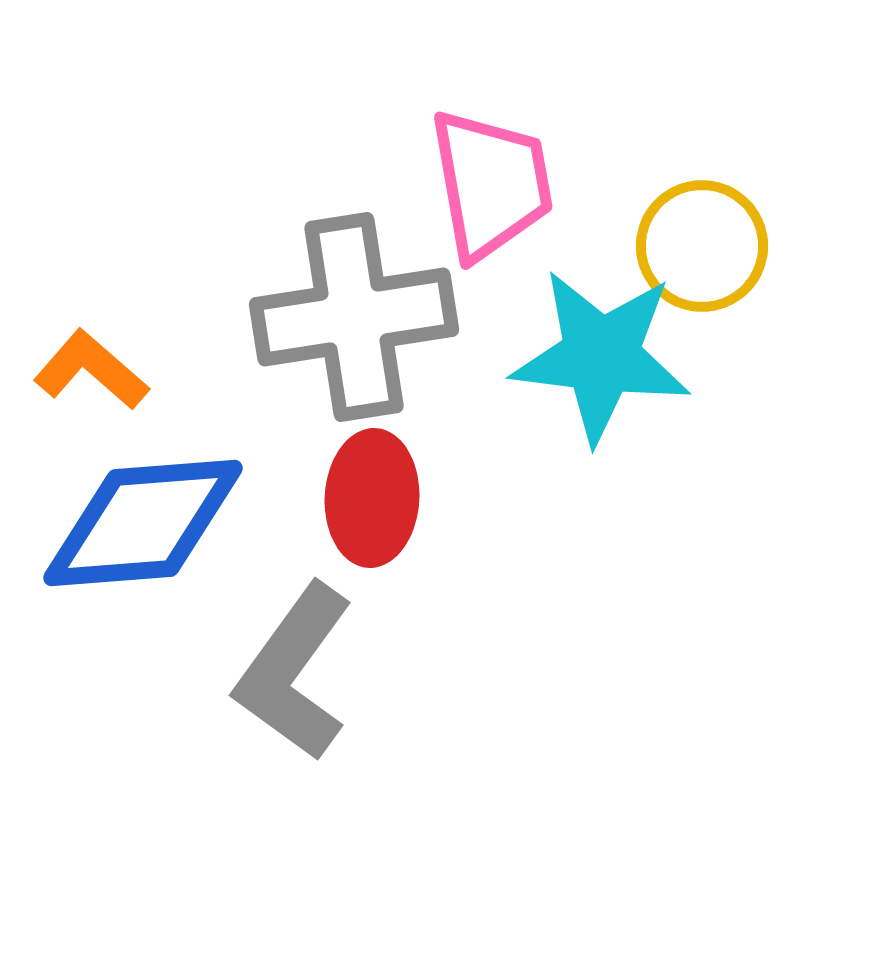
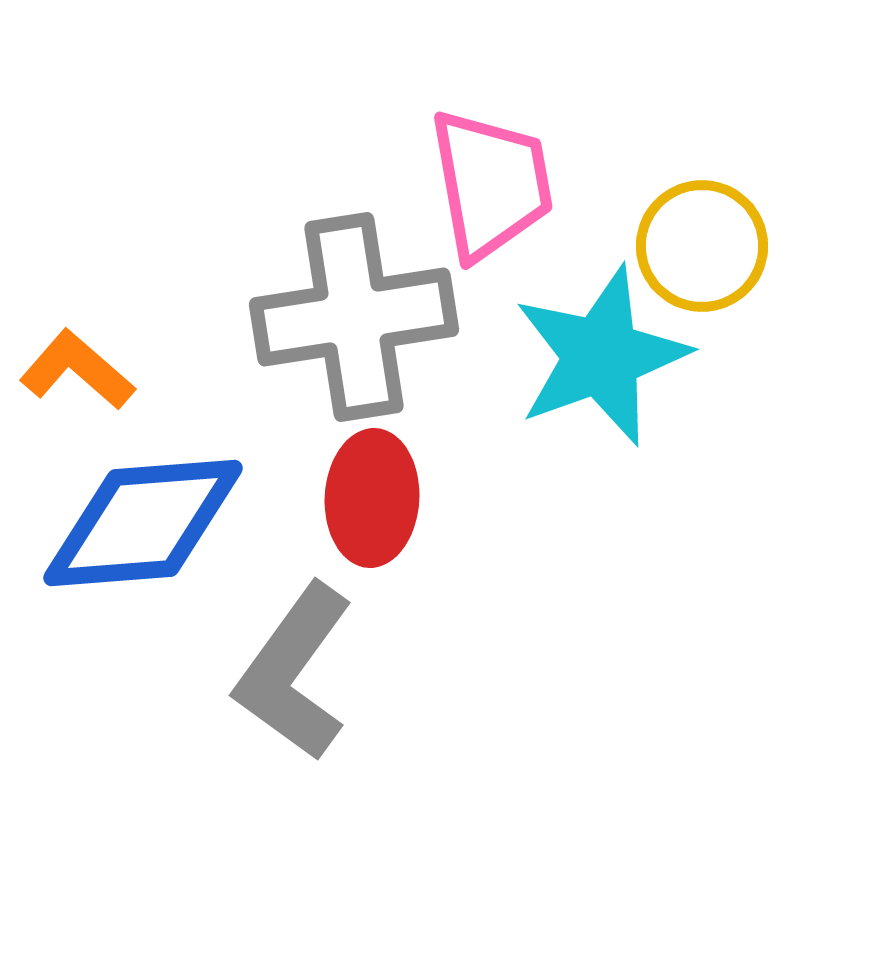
cyan star: rotated 27 degrees counterclockwise
orange L-shape: moved 14 px left
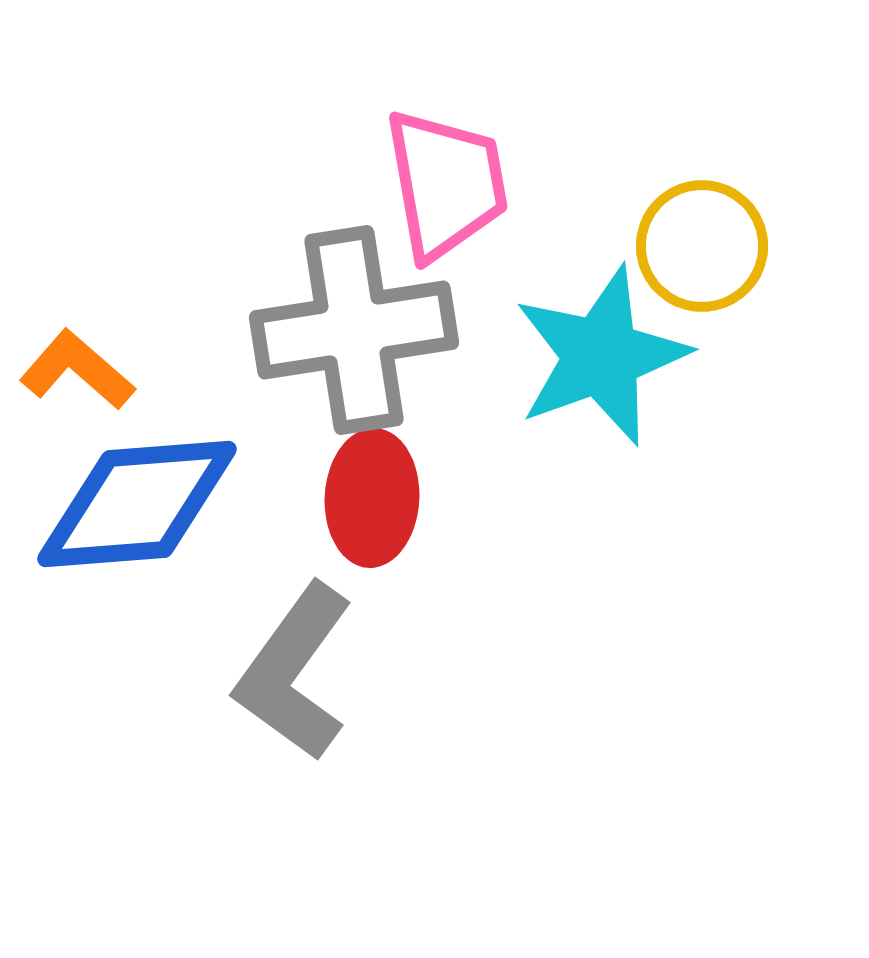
pink trapezoid: moved 45 px left
gray cross: moved 13 px down
blue diamond: moved 6 px left, 19 px up
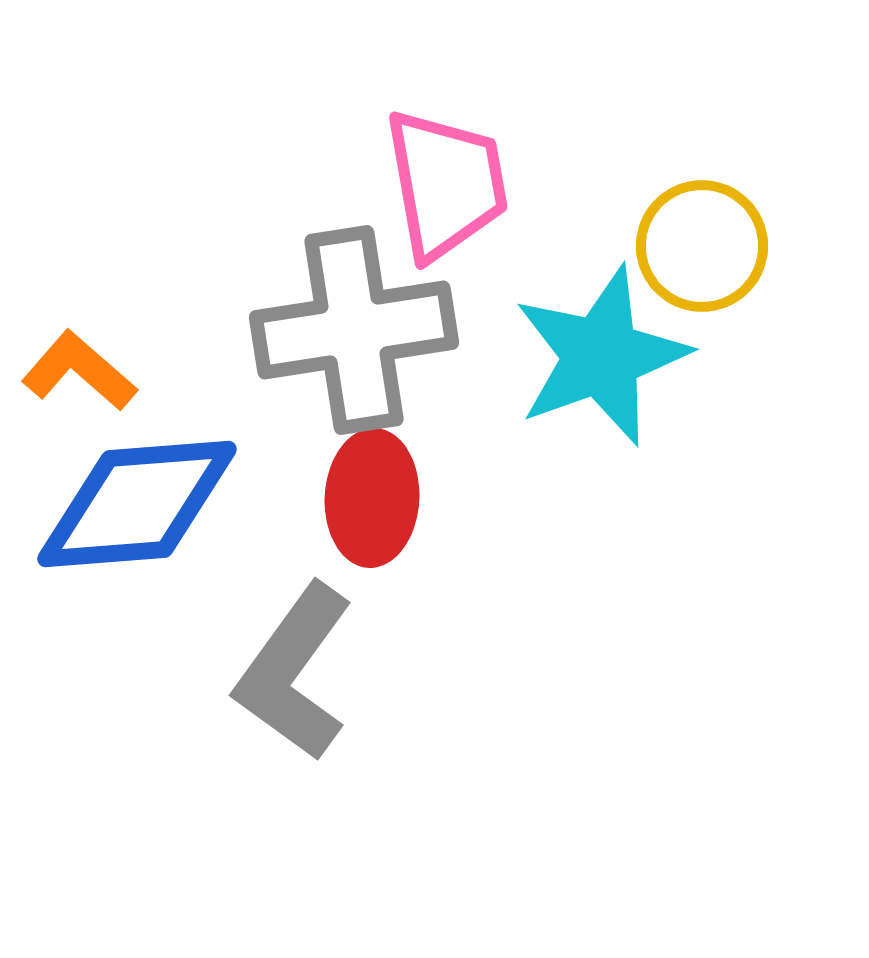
orange L-shape: moved 2 px right, 1 px down
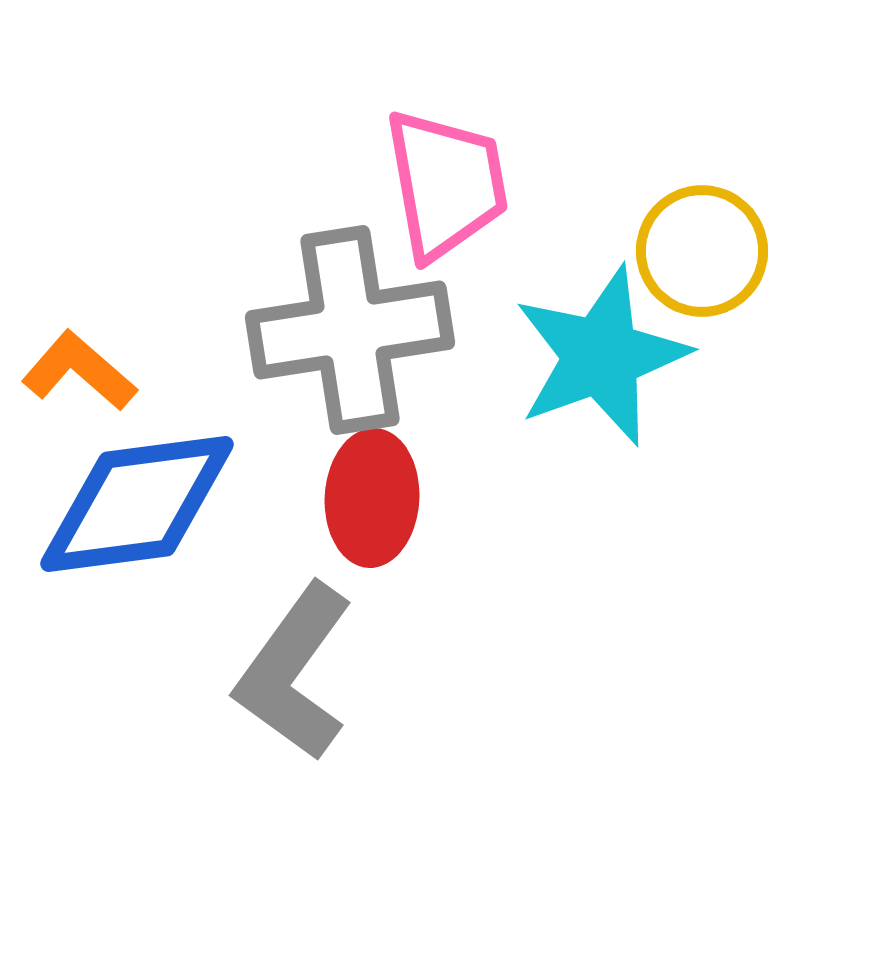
yellow circle: moved 5 px down
gray cross: moved 4 px left
blue diamond: rotated 3 degrees counterclockwise
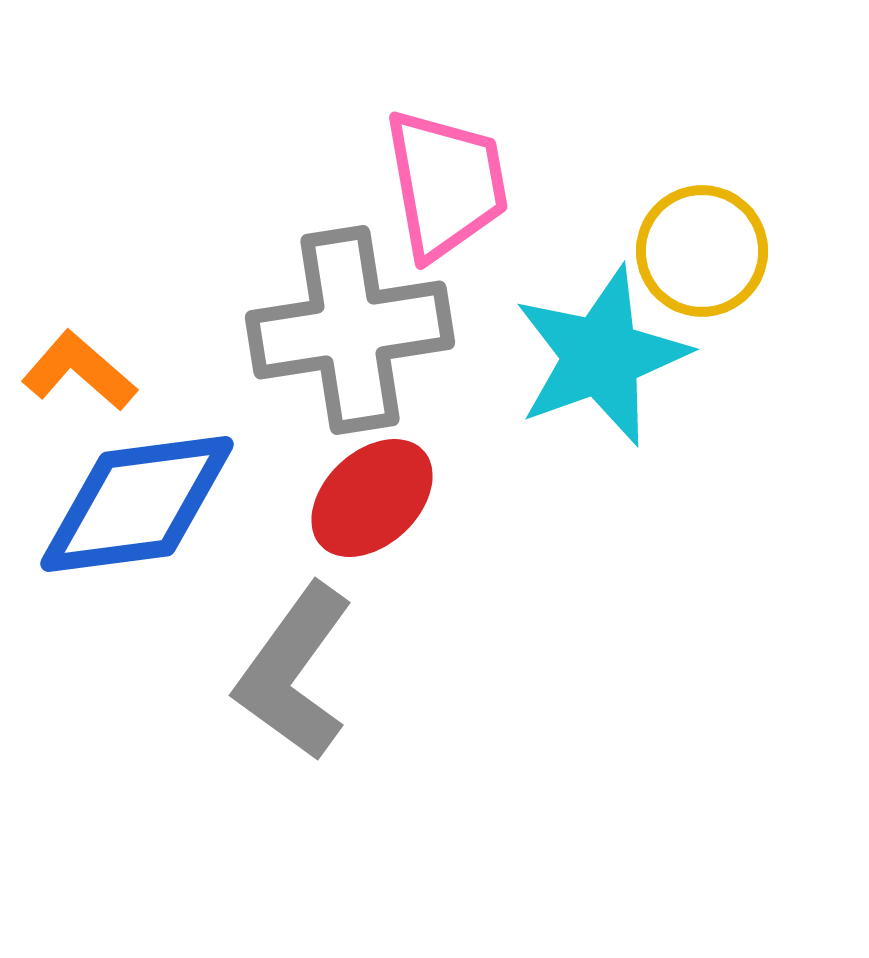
red ellipse: rotated 44 degrees clockwise
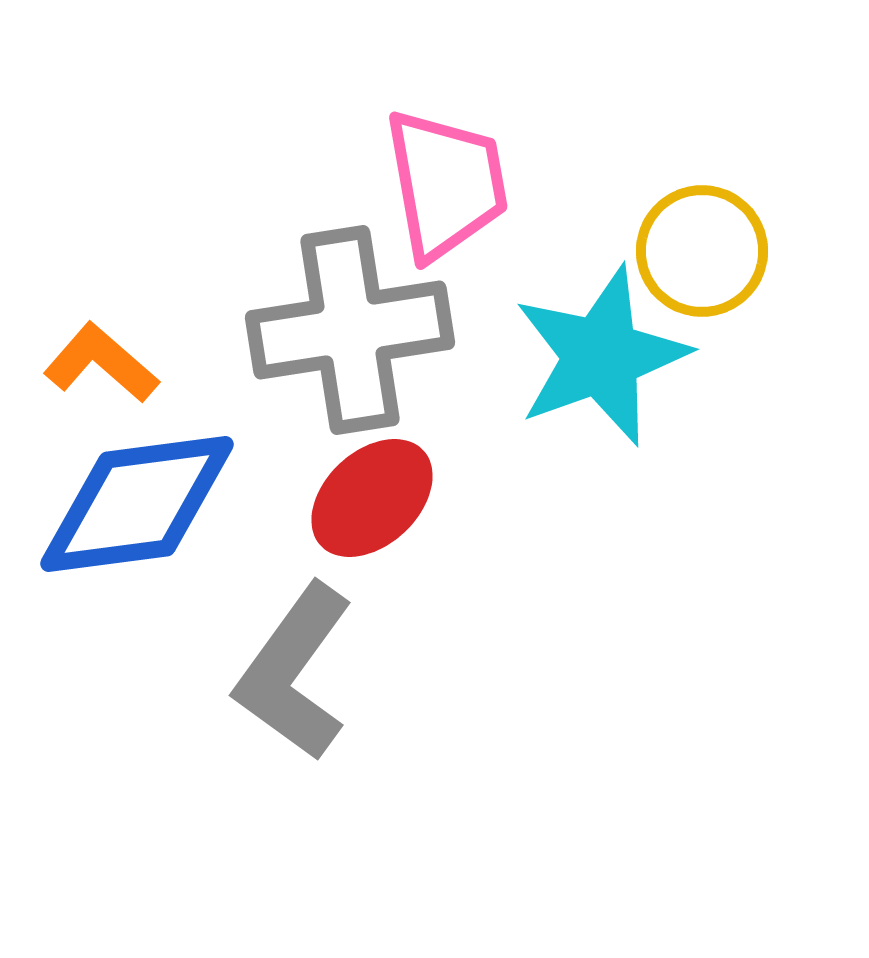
orange L-shape: moved 22 px right, 8 px up
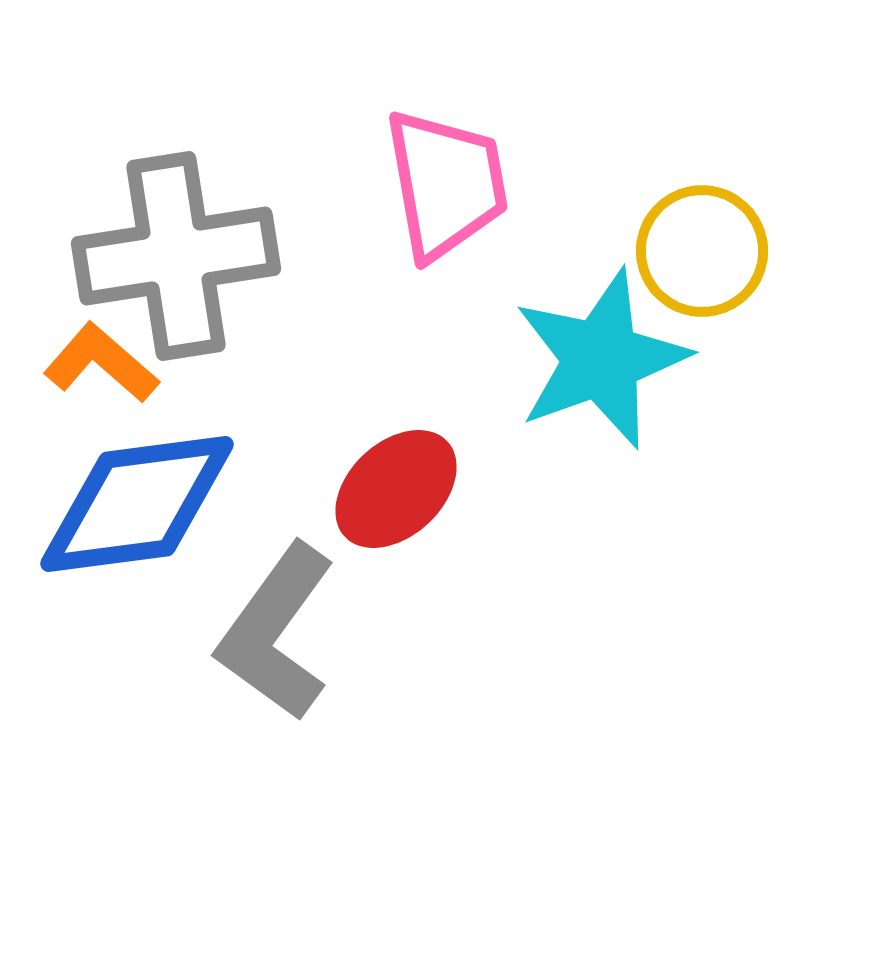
gray cross: moved 174 px left, 74 px up
cyan star: moved 3 px down
red ellipse: moved 24 px right, 9 px up
gray L-shape: moved 18 px left, 40 px up
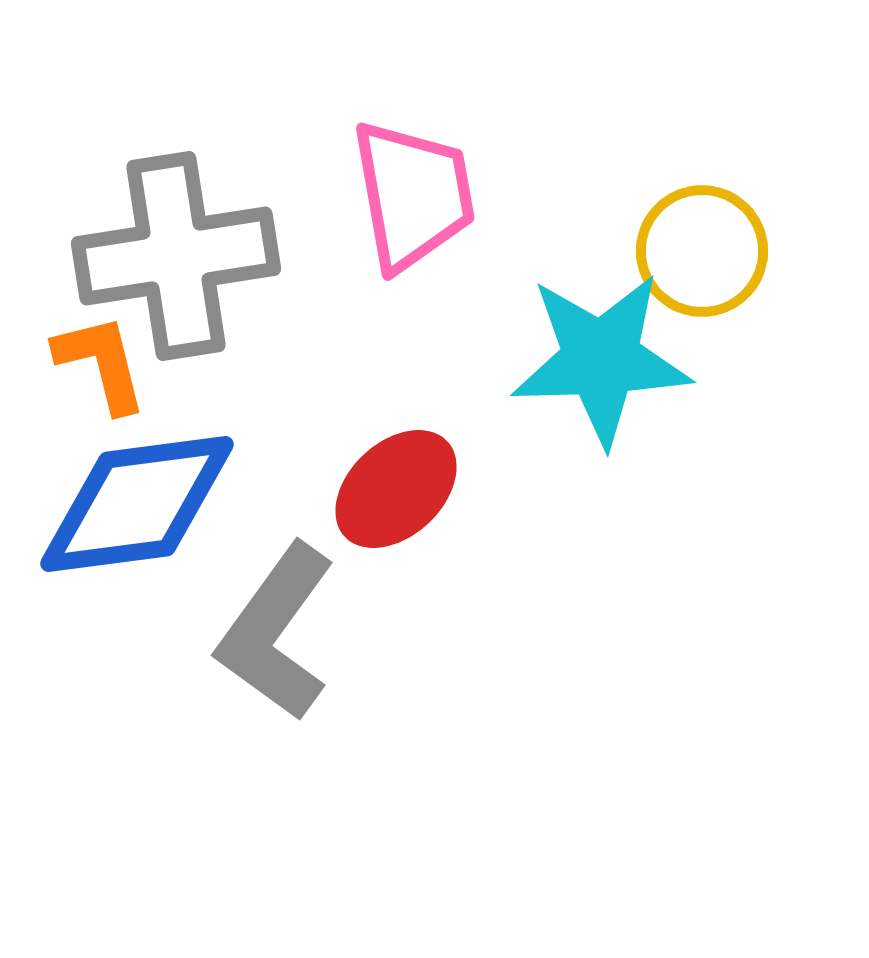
pink trapezoid: moved 33 px left, 11 px down
cyan star: rotated 18 degrees clockwise
orange L-shape: rotated 35 degrees clockwise
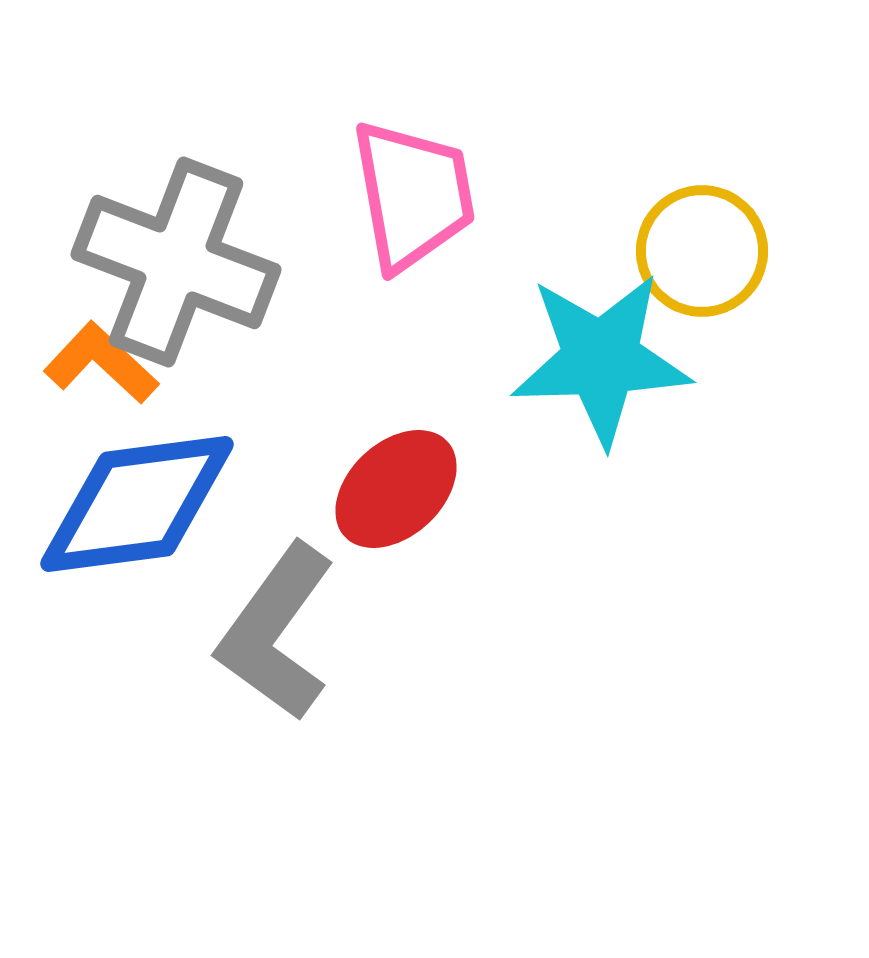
gray cross: moved 6 px down; rotated 30 degrees clockwise
orange L-shape: rotated 33 degrees counterclockwise
